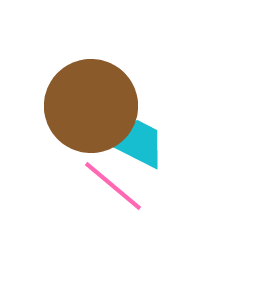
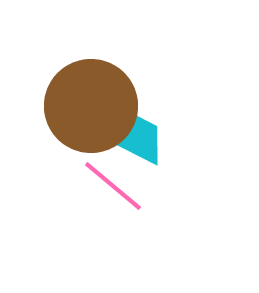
cyan trapezoid: moved 4 px up
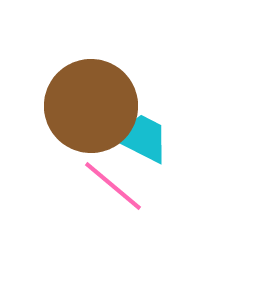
cyan trapezoid: moved 4 px right, 1 px up
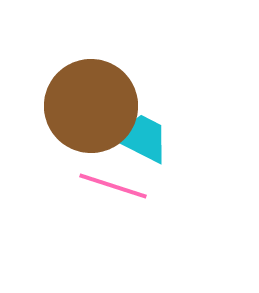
pink line: rotated 22 degrees counterclockwise
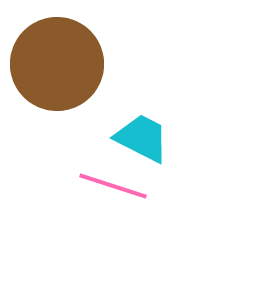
brown circle: moved 34 px left, 42 px up
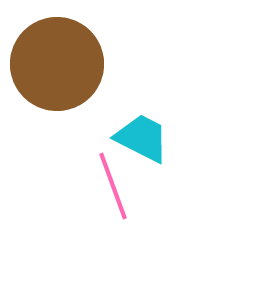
pink line: rotated 52 degrees clockwise
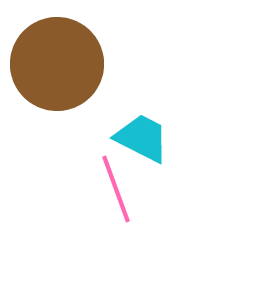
pink line: moved 3 px right, 3 px down
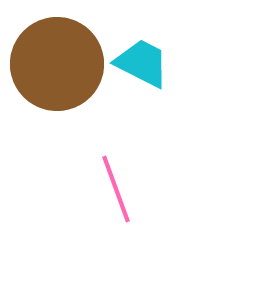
cyan trapezoid: moved 75 px up
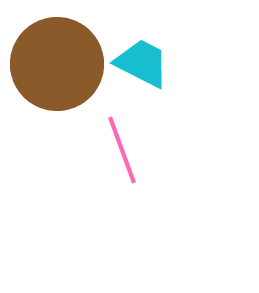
pink line: moved 6 px right, 39 px up
